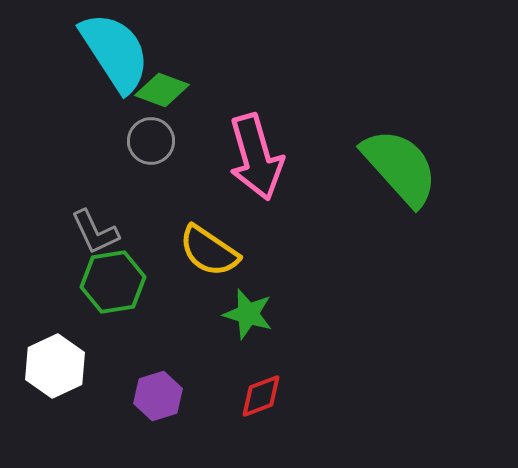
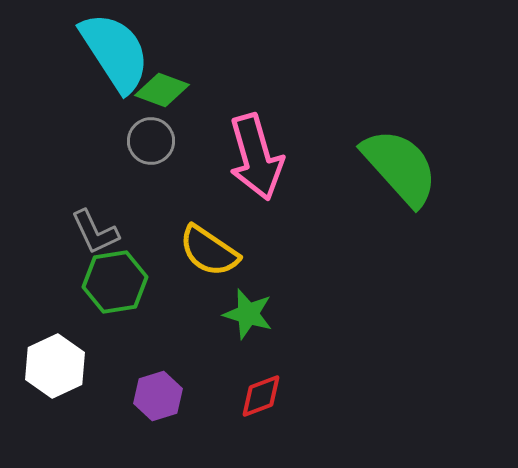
green hexagon: moved 2 px right
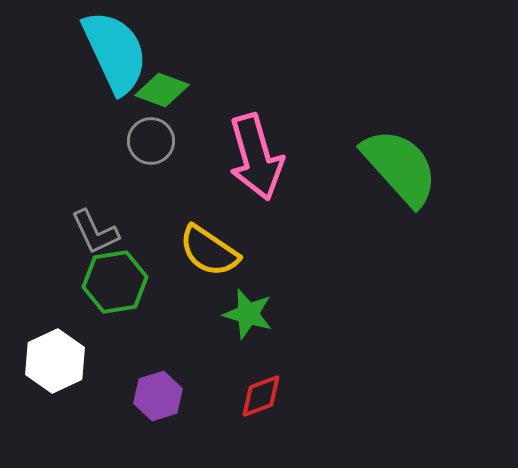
cyan semicircle: rotated 8 degrees clockwise
white hexagon: moved 5 px up
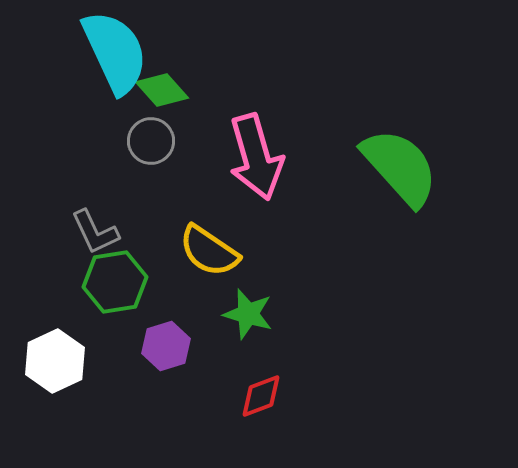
green diamond: rotated 28 degrees clockwise
purple hexagon: moved 8 px right, 50 px up
